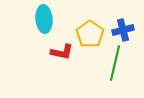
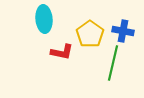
blue cross: moved 1 px down; rotated 25 degrees clockwise
green line: moved 2 px left
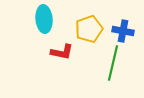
yellow pentagon: moved 1 px left, 5 px up; rotated 16 degrees clockwise
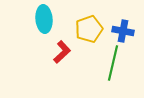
red L-shape: rotated 55 degrees counterclockwise
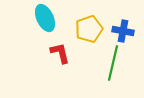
cyan ellipse: moved 1 px right, 1 px up; rotated 20 degrees counterclockwise
red L-shape: moved 2 px left, 1 px down; rotated 60 degrees counterclockwise
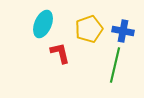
cyan ellipse: moved 2 px left, 6 px down; rotated 48 degrees clockwise
green line: moved 2 px right, 2 px down
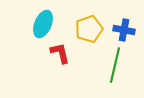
blue cross: moved 1 px right, 1 px up
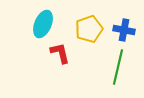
green line: moved 3 px right, 2 px down
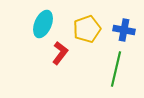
yellow pentagon: moved 2 px left
red L-shape: rotated 50 degrees clockwise
green line: moved 2 px left, 2 px down
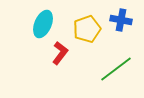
blue cross: moved 3 px left, 10 px up
green line: rotated 40 degrees clockwise
